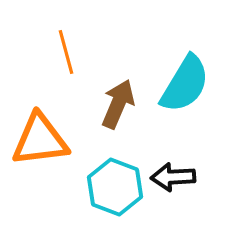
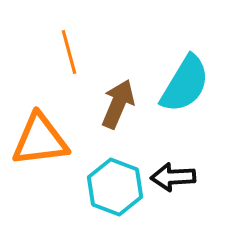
orange line: moved 3 px right
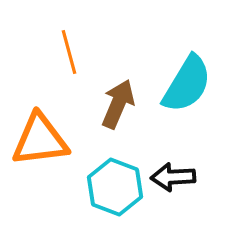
cyan semicircle: moved 2 px right
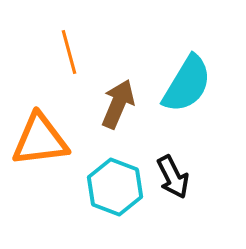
black arrow: rotated 114 degrees counterclockwise
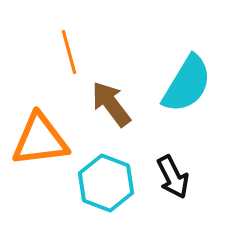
brown arrow: moved 7 px left; rotated 60 degrees counterclockwise
cyan hexagon: moved 9 px left, 4 px up
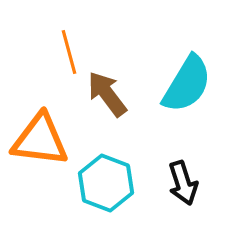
brown arrow: moved 4 px left, 10 px up
orange triangle: rotated 14 degrees clockwise
black arrow: moved 10 px right, 6 px down; rotated 9 degrees clockwise
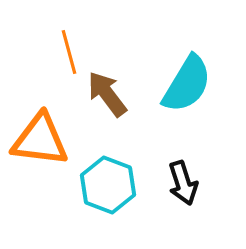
cyan hexagon: moved 2 px right, 2 px down
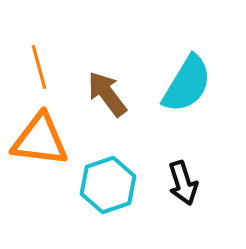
orange line: moved 30 px left, 15 px down
cyan hexagon: rotated 20 degrees clockwise
